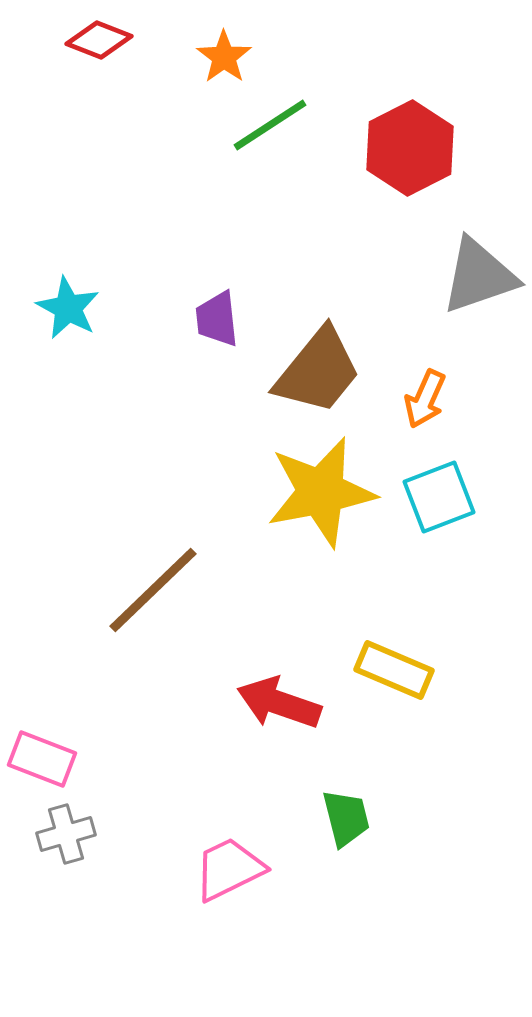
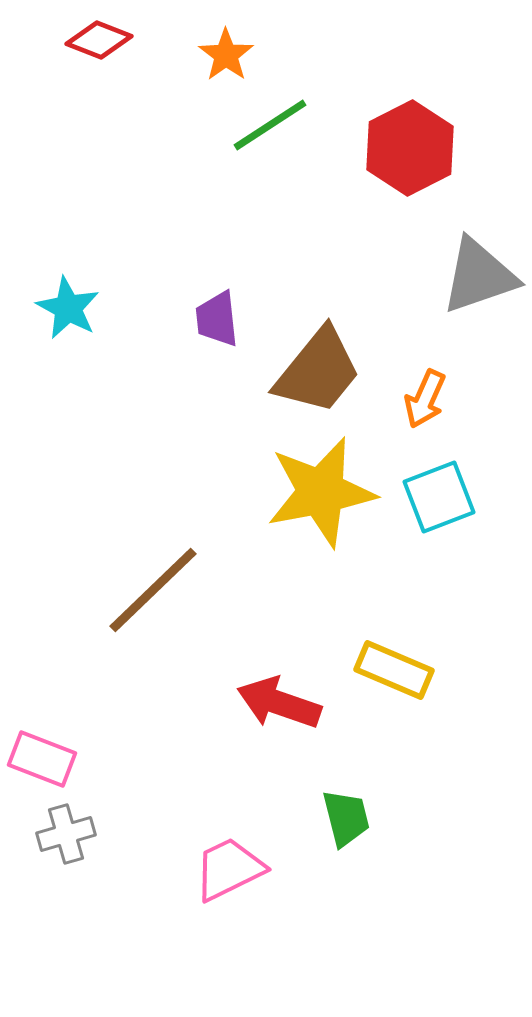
orange star: moved 2 px right, 2 px up
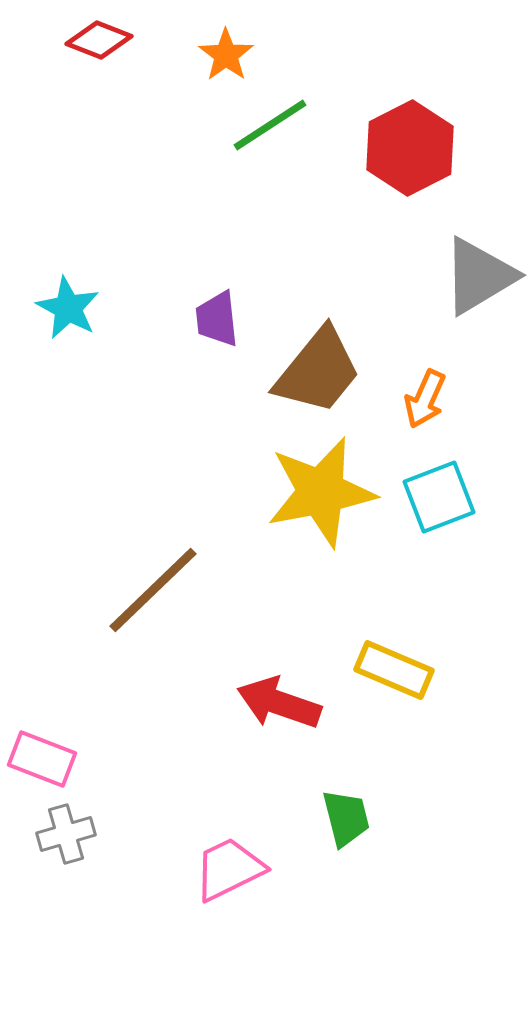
gray triangle: rotated 12 degrees counterclockwise
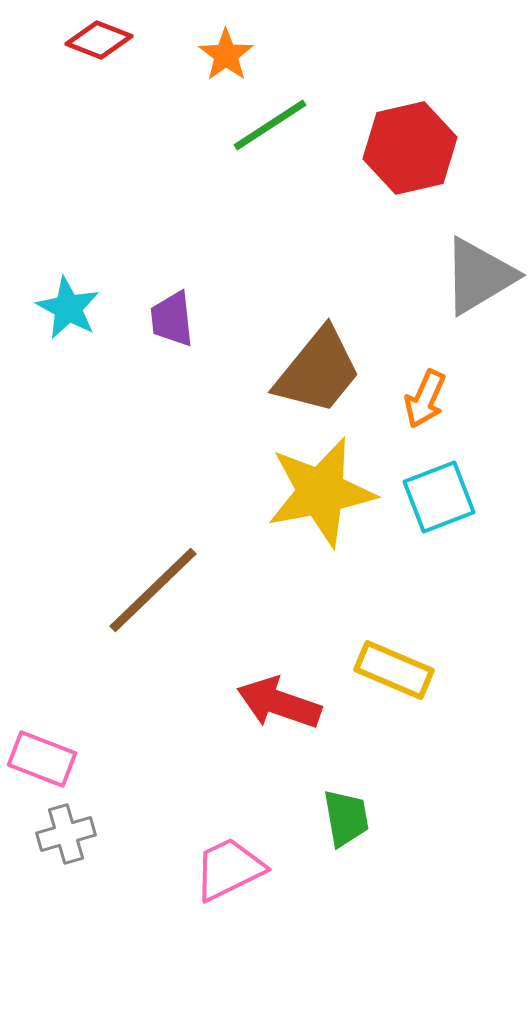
red hexagon: rotated 14 degrees clockwise
purple trapezoid: moved 45 px left
green trapezoid: rotated 4 degrees clockwise
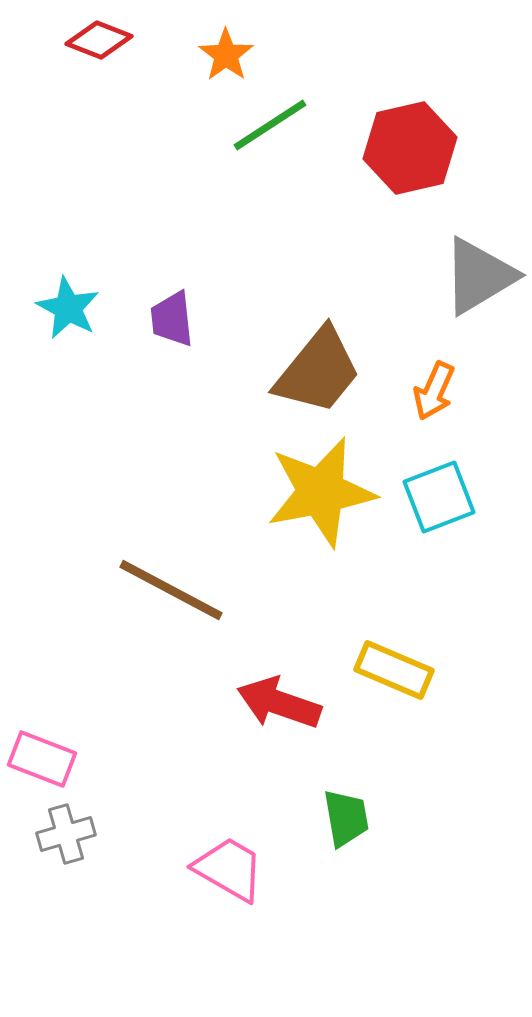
orange arrow: moved 9 px right, 8 px up
brown line: moved 18 px right; rotated 72 degrees clockwise
pink trapezoid: rotated 56 degrees clockwise
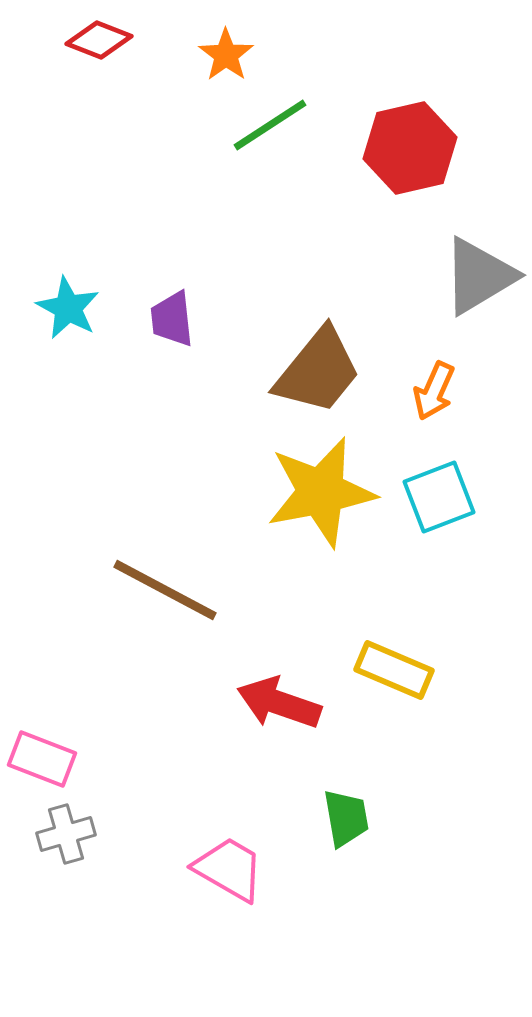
brown line: moved 6 px left
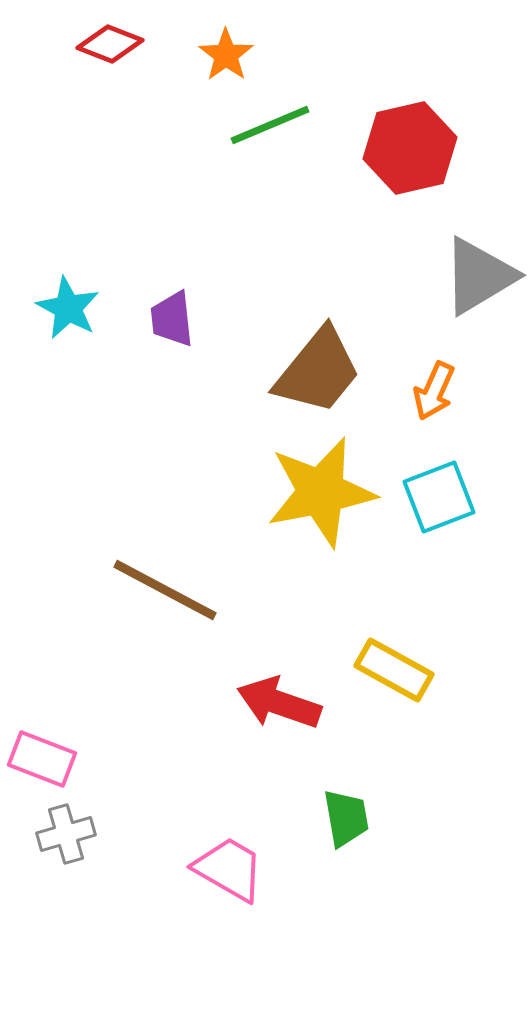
red diamond: moved 11 px right, 4 px down
green line: rotated 10 degrees clockwise
yellow rectangle: rotated 6 degrees clockwise
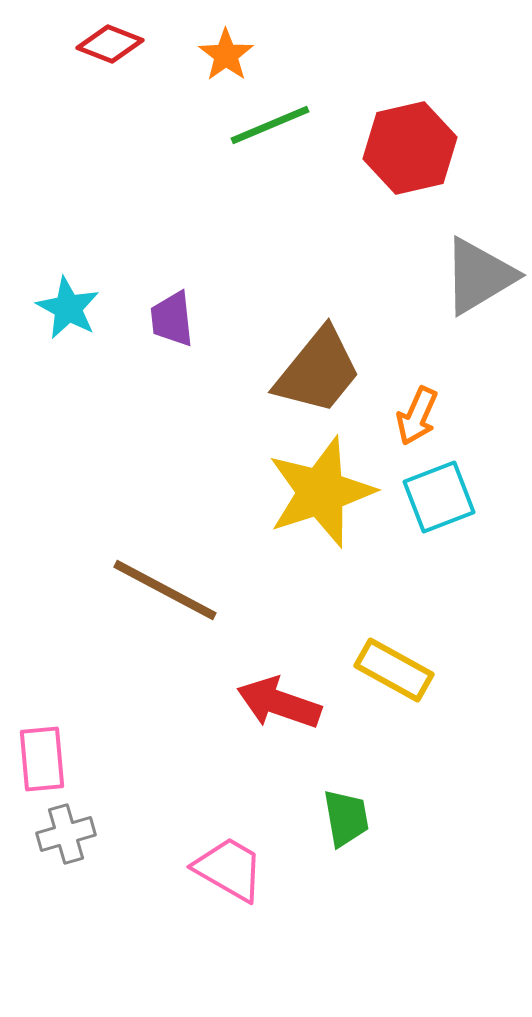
orange arrow: moved 17 px left, 25 px down
yellow star: rotated 7 degrees counterclockwise
pink rectangle: rotated 64 degrees clockwise
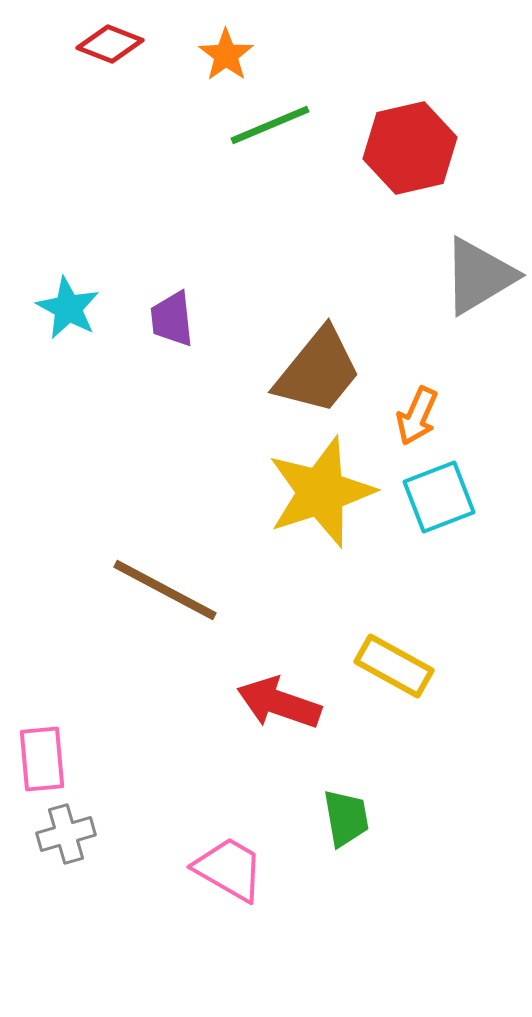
yellow rectangle: moved 4 px up
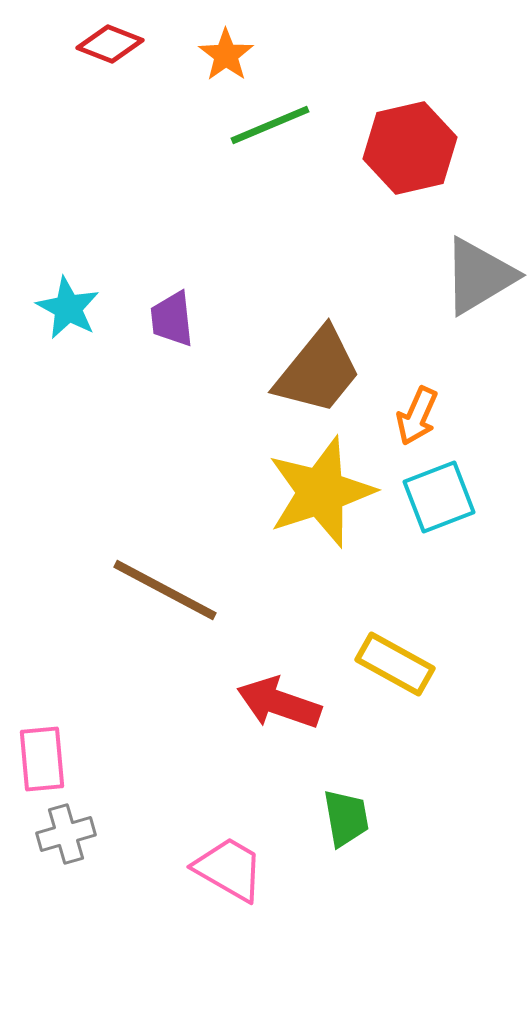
yellow rectangle: moved 1 px right, 2 px up
